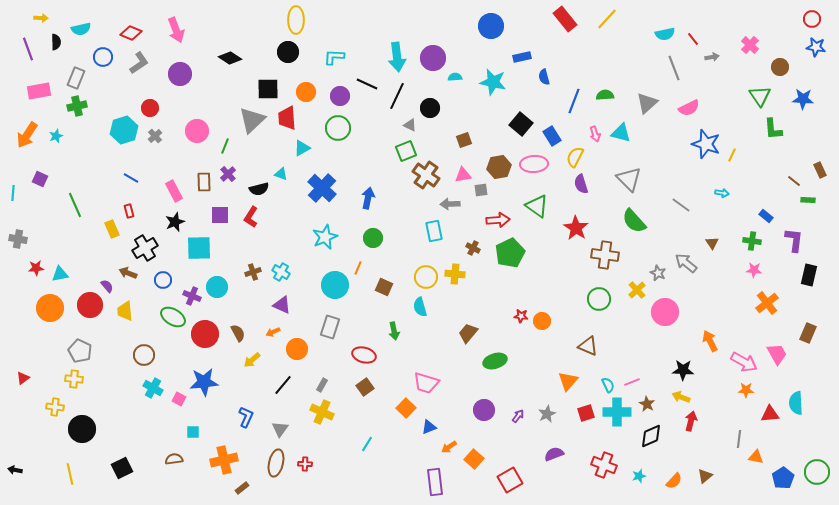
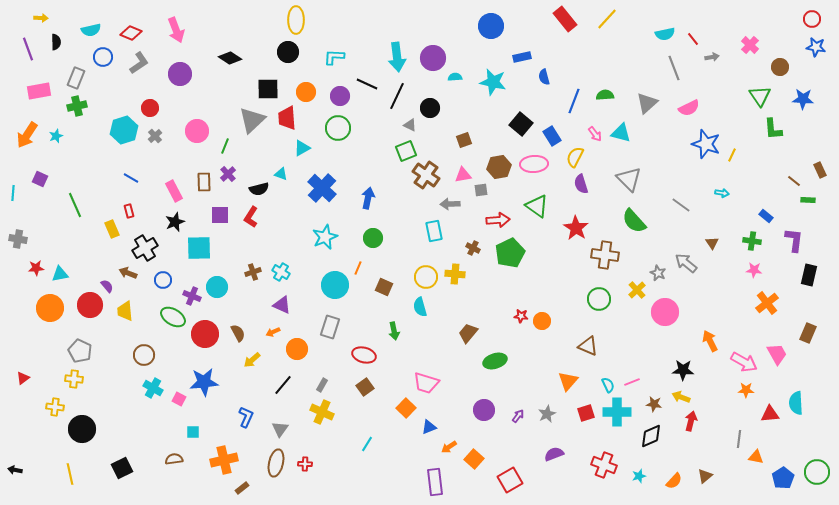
cyan semicircle at (81, 29): moved 10 px right, 1 px down
pink arrow at (595, 134): rotated 21 degrees counterclockwise
brown star at (647, 404): moved 7 px right; rotated 21 degrees counterclockwise
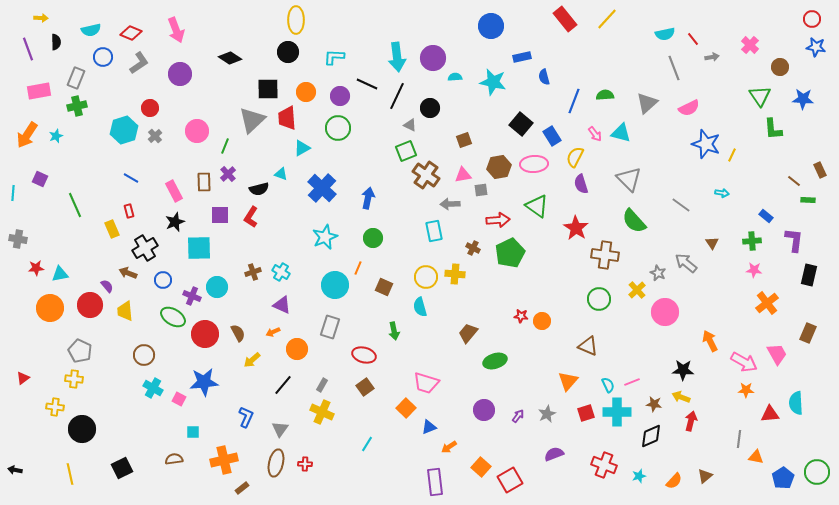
green cross at (752, 241): rotated 12 degrees counterclockwise
orange square at (474, 459): moved 7 px right, 8 px down
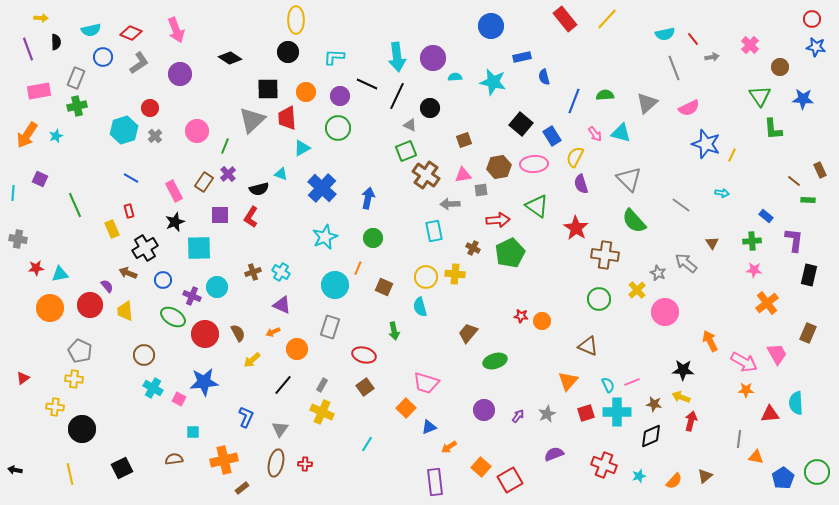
brown rectangle at (204, 182): rotated 36 degrees clockwise
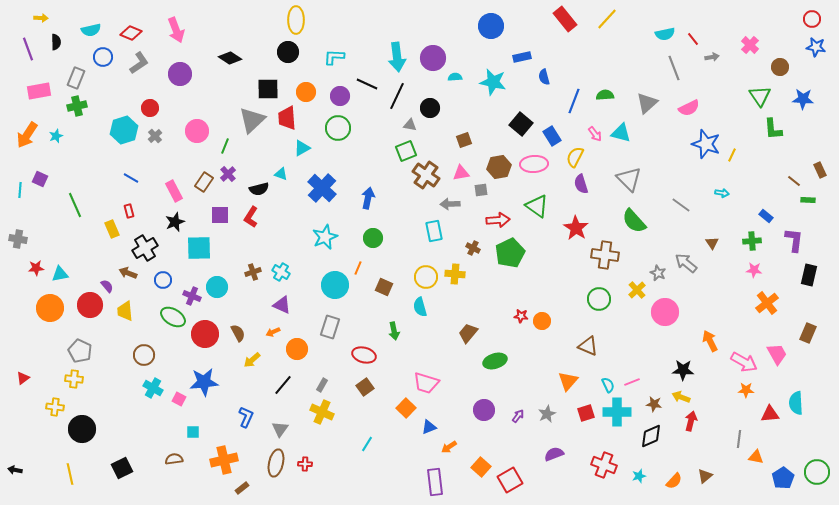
gray triangle at (410, 125): rotated 16 degrees counterclockwise
pink triangle at (463, 175): moved 2 px left, 2 px up
cyan line at (13, 193): moved 7 px right, 3 px up
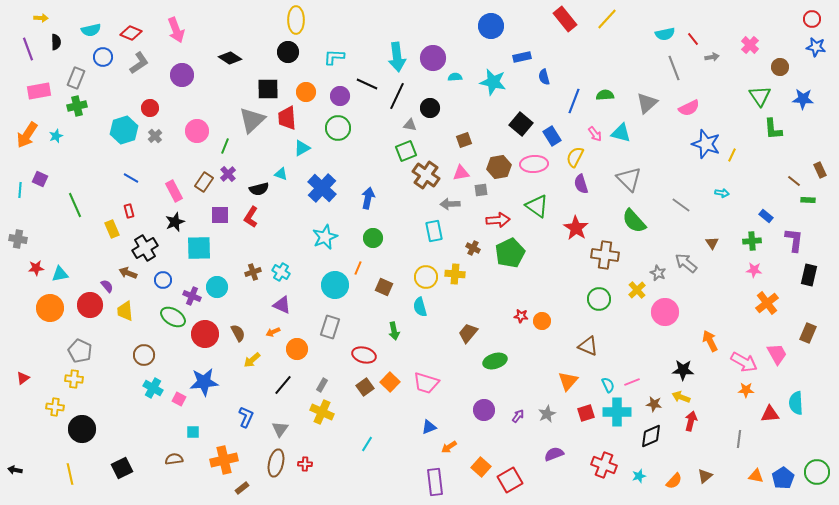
purple circle at (180, 74): moved 2 px right, 1 px down
orange square at (406, 408): moved 16 px left, 26 px up
orange triangle at (756, 457): moved 19 px down
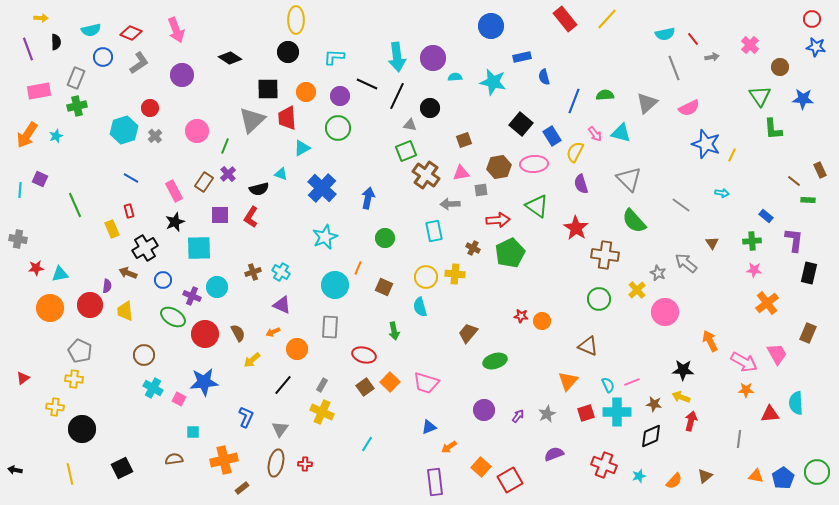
yellow semicircle at (575, 157): moved 5 px up
green circle at (373, 238): moved 12 px right
black rectangle at (809, 275): moved 2 px up
purple semicircle at (107, 286): rotated 48 degrees clockwise
gray rectangle at (330, 327): rotated 15 degrees counterclockwise
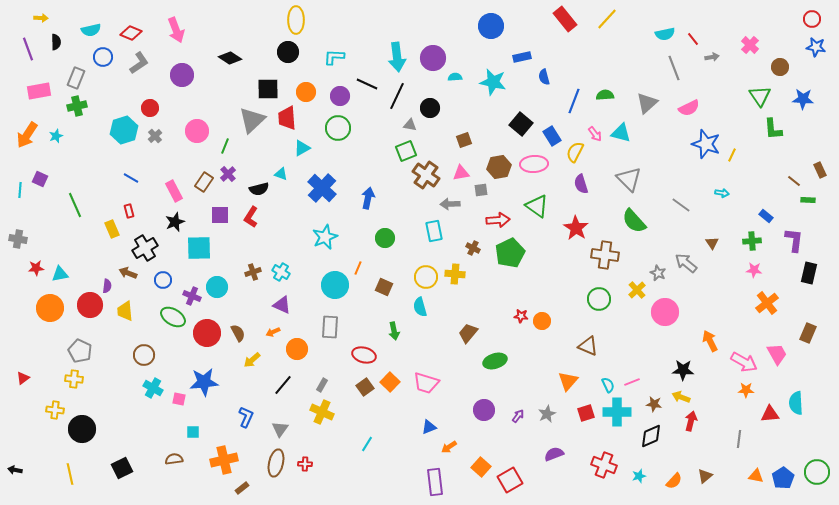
red circle at (205, 334): moved 2 px right, 1 px up
pink square at (179, 399): rotated 16 degrees counterclockwise
yellow cross at (55, 407): moved 3 px down
